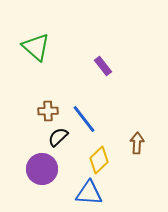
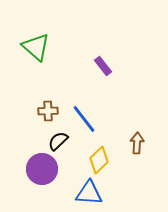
black semicircle: moved 4 px down
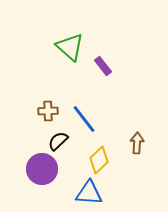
green triangle: moved 34 px right
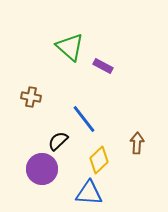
purple rectangle: rotated 24 degrees counterclockwise
brown cross: moved 17 px left, 14 px up; rotated 12 degrees clockwise
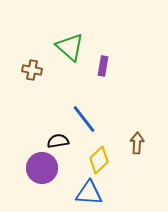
purple rectangle: rotated 72 degrees clockwise
brown cross: moved 1 px right, 27 px up
black semicircle: rotated 35 degrees clockwise
purple circle: moved 1 px up
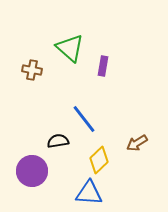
green triangle: moved 1 px down
brown arrow: rotated 125 degrees counterclockwise
purple circle: moved 10 px left, 3 px down
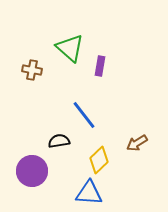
purple rectangle: moved 3 px left
blue line: moved 4 px up
black semicircle: moved 1 px right
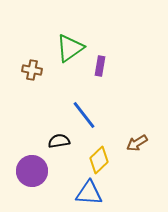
green triangle: rotated 44 degrees clockwise
